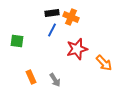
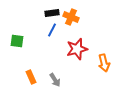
orange arrow: rotated 30 degrees clockwise
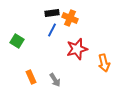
orange cross: moved 1 px left, 1 px down
green square: rotated 24 degrees clockwise
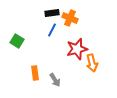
orange arrow: moved 12 px left
orange rectangle: moved 4 px right, 4 px up; rotated 16 degrees clockwise
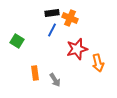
orange arrow: moved 6 px right
